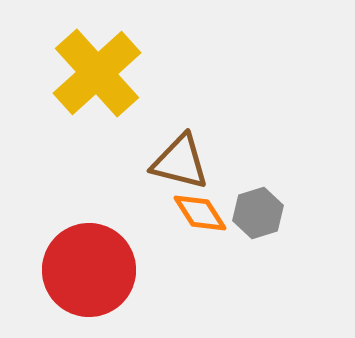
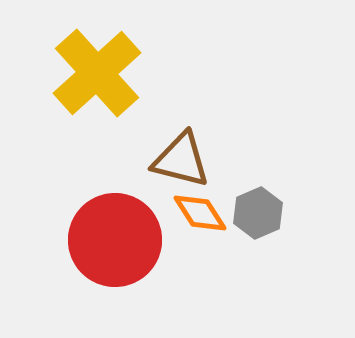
brown triangle: moved 1 px right, 2 px up
gray hexagon: rotated 6 degrees counterclockwise
red circle: moved 26 px right, 30 px up
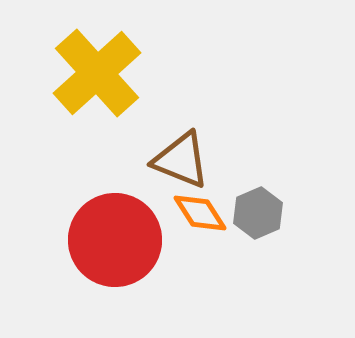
brown triangle: rotated 8 degrees clockwise
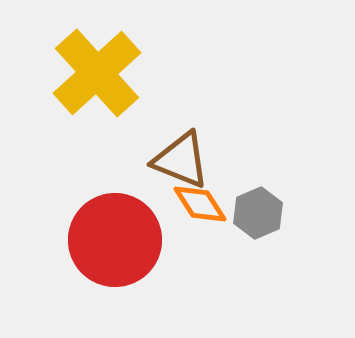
orange diamond: moved 9 px up
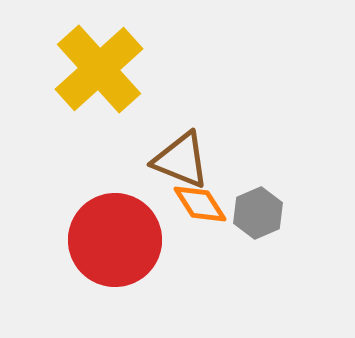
yellow cross: moved 2 px right, 4 px up
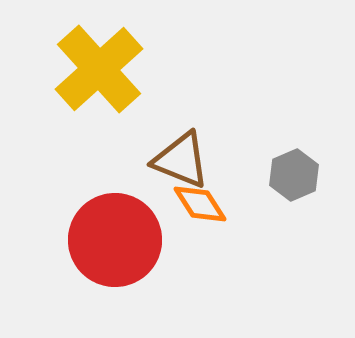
gray hexagon: moved 36 px right, 38 px up
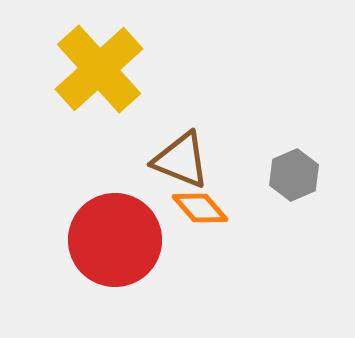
orange diamond: moved 4 px down; rotated 8 degrees counterclockwise
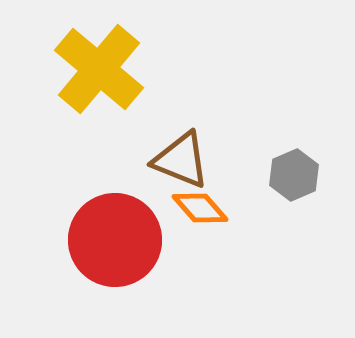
yellow cross: rotated 8 degrees counterclockwise
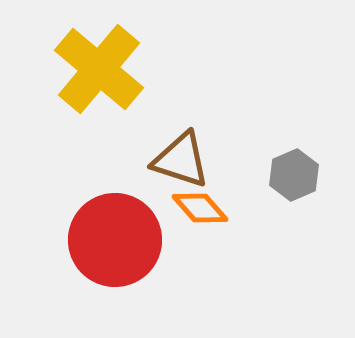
brown triangle: rotated 4 degrees counterclockwise
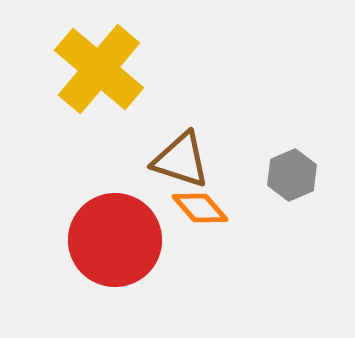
gray hexagon: moved 2 px left
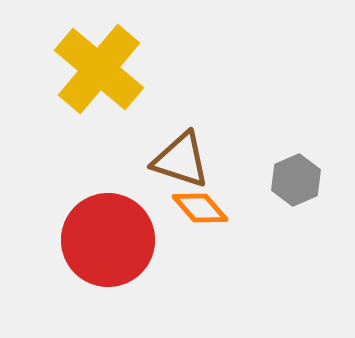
gray hexagon: moved 4 px right, 5 px down
red circle: moved 7 px left
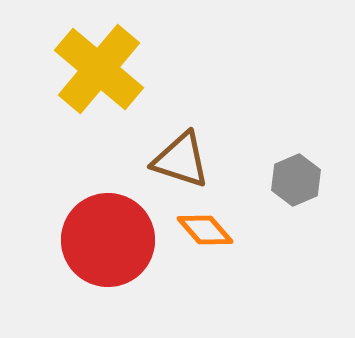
orange diamond: moved 5 px right, 22 px down
